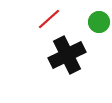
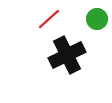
green circle: moved 2 px left, 3 px up
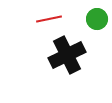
red line: rotated 30 degrees clockwise
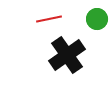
black cross: rotated 9 degrees counterclockwise
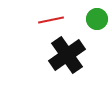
red line: moved 2 px right, 1 px down
